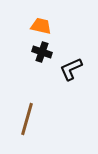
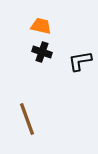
black L-shape: moved 9 px right, 8 px up; rotated 15 degrees clockwise
brown line: rotated 36 degrees counterclockwise
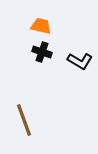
black L-shape: rotated 140 degrees counterclockwise
brown line: moved 3 px left, 1 px down
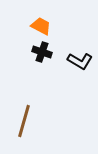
orange trapezoid: rotated 15 degrees clockwise
brown line: moved 1 px down; rotated 36 degrees clockwise
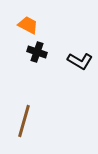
orange trapezoid: moved 13 px left, 1 px up
black cross: moved 5 px left
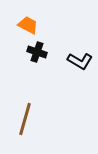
brown line: moved 1 px right, 2 px up
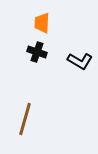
orange trapezoid: moved 14 px right, 2 px up; rotated 115 degrees counterclockwise
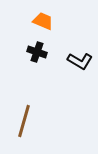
orange trapezoid: moved 1 px right, 2 px up; rotated 110 degrees clockwise
brown line: moved 1 px left, 2 px down
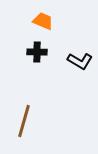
black cross: rotated 18 degrees counterclockwise
